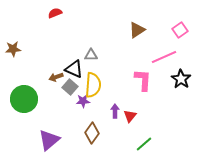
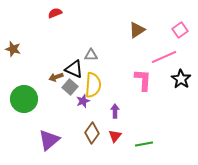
brown star: rotated 21 degrees clockwise
purple star: rotated 16 degrees counterclockwise
red triangle: moved 15 px left, 20 px down
green line: rotated 30 degrees clockwise
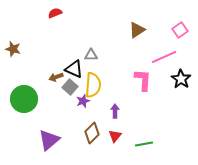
brown diamond: rotated 10 degrees clockwise
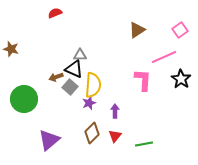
brown star: moved 2 px left
gray triangle: moved 11 px left
purple star: moved 6 px right, 2 px down
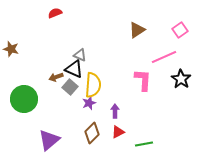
gray triangle: rotated 24 degrees clockwise
red triangle: moved 3 px right, 4 px up; rotated 24 degrees clockwise
